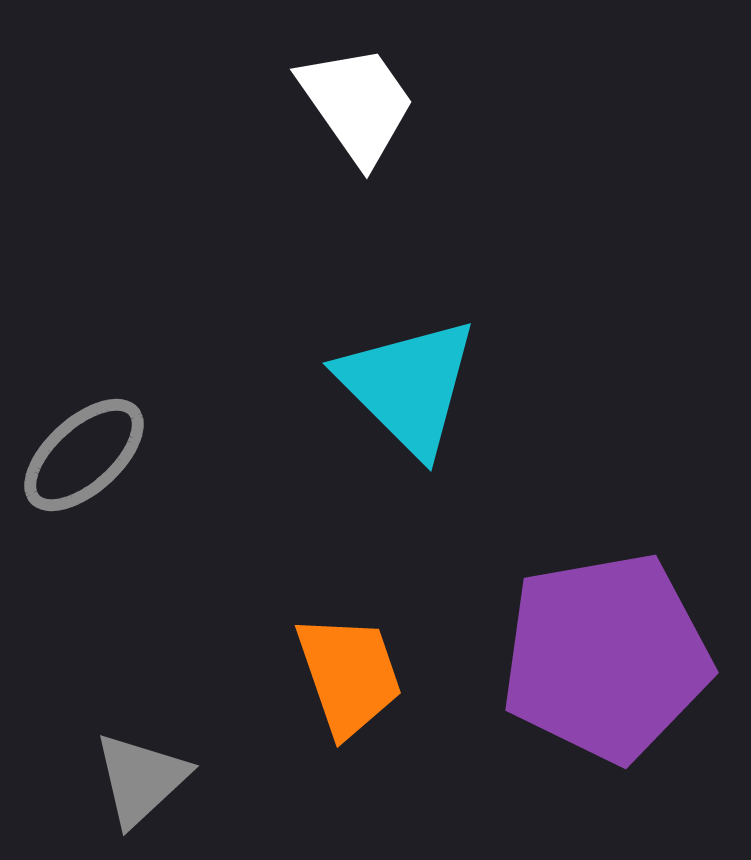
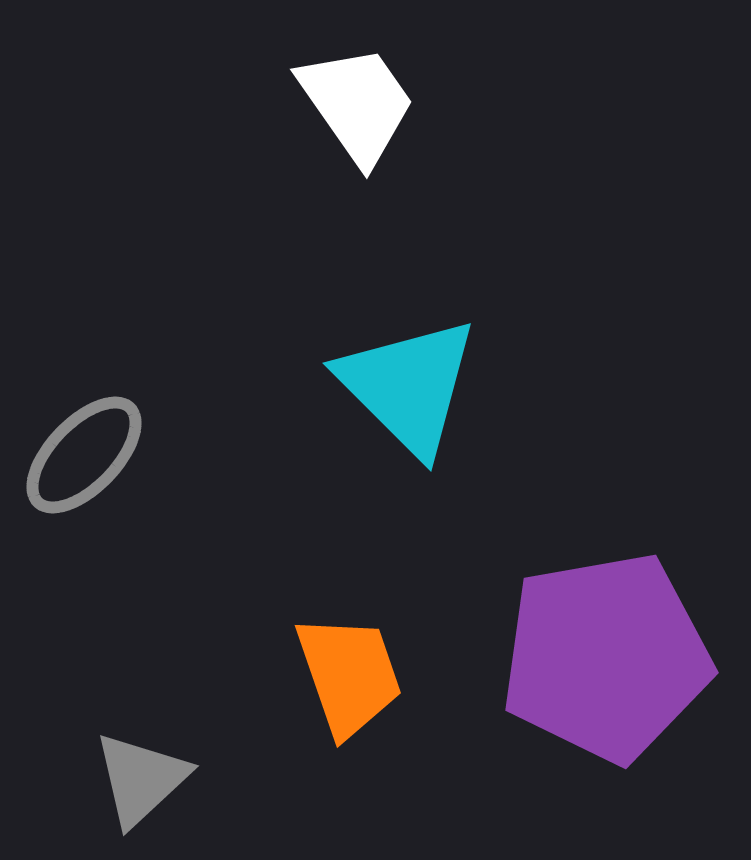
gray ellipse: rotated 4 degrees counterclockwise
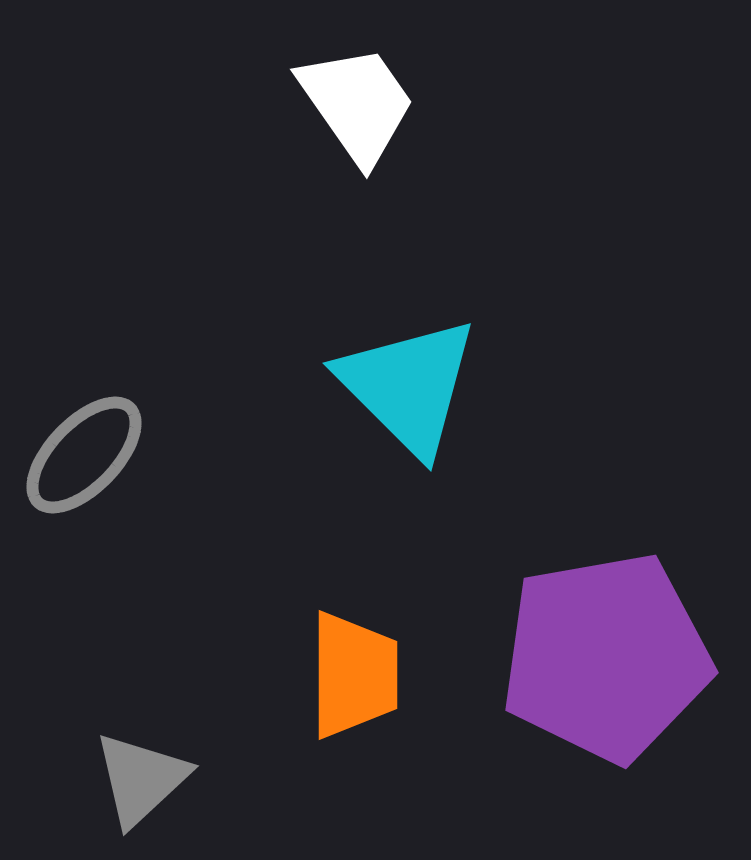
orange trapezoid: moved 5 px right; rotated 19 degrees clockwise
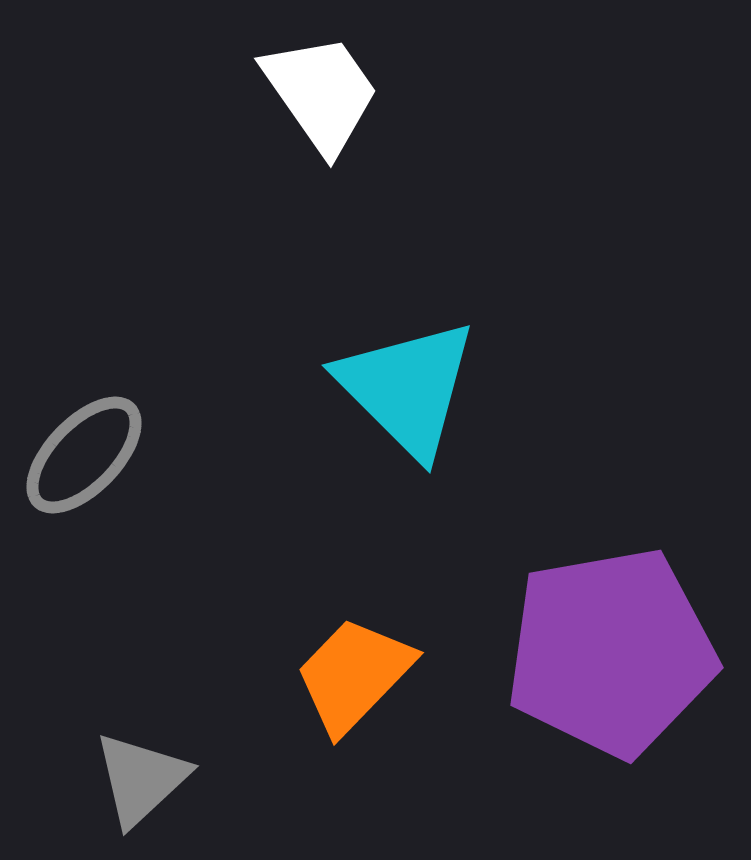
white trapezoid: moved 36 px left, 11 px up
cyan triangle: moved 1 px left, 2 px down
purple pentagon: moved 5 px right, 5 px up
orange trapezoid: rotated 136 degrees counterclockwise
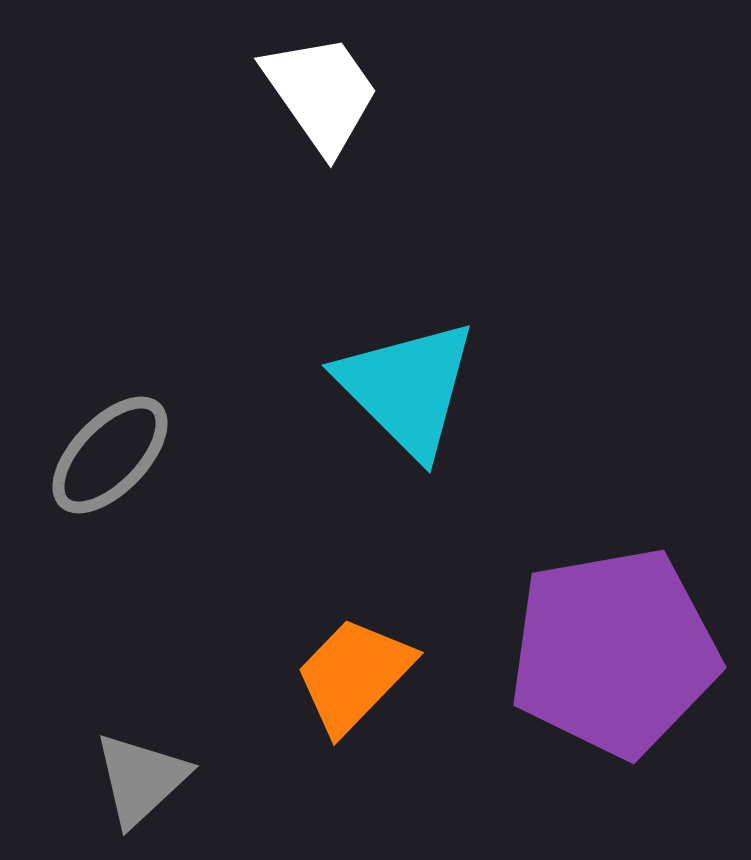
gray ellipse: moved 26 px right
purple pentagon: moved 3 px right
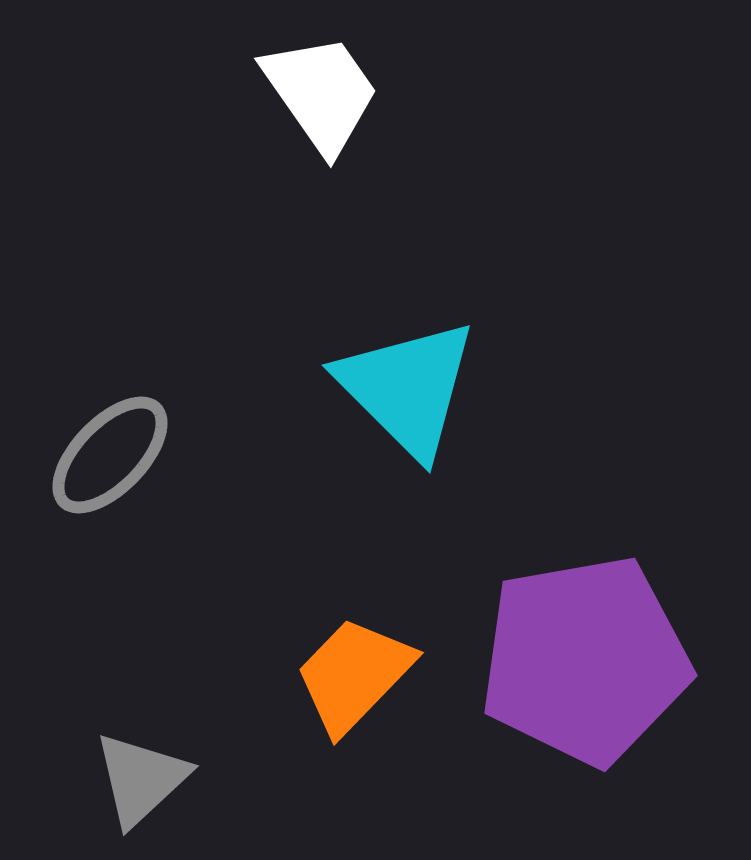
purple pentagon: moved 29 px left, 8 px down
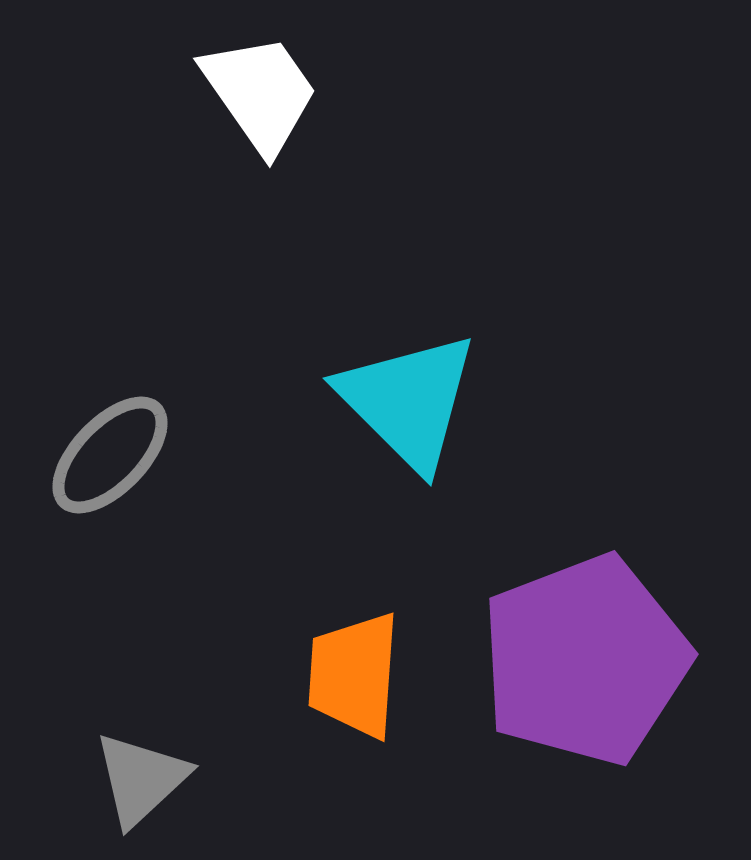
white trapezoid: moved 61 px left
cyan triangle: moved 1 px right, 13 px down
purple pentagon: rotated 11 degrees counterclockwise
orange trapezoid: rotated 40 degrees counterclockwise
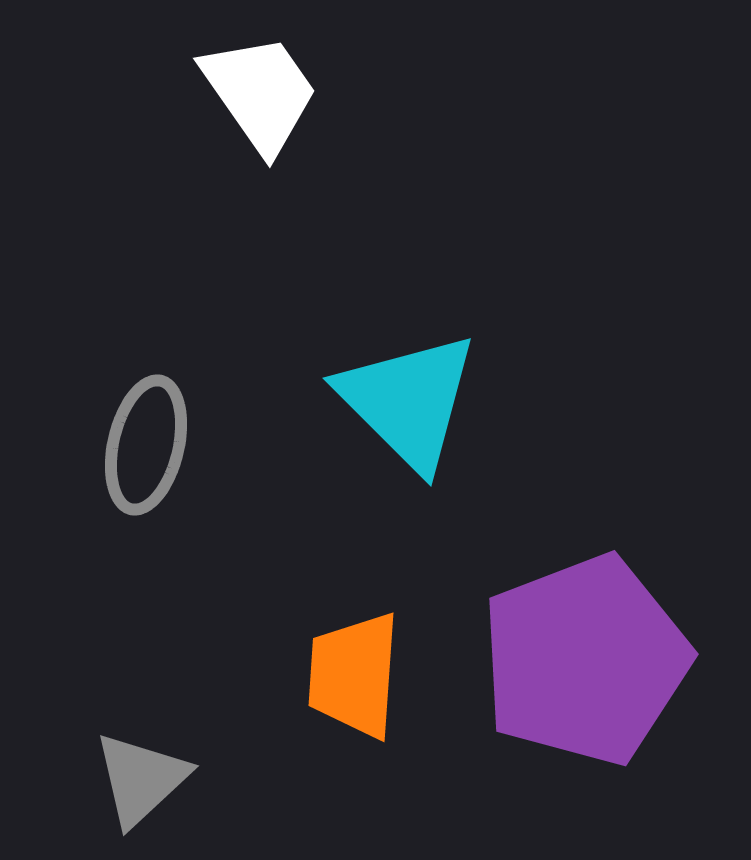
gray ellipse: moved 36 px right, 10 px up; rotated 31 degrees counterclockwise
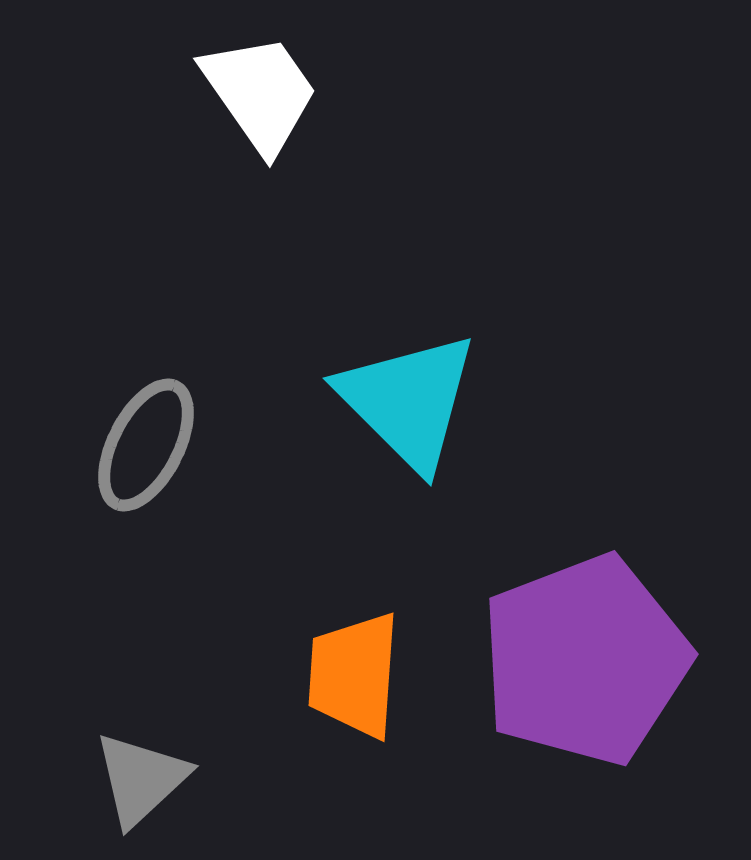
gray ellipse: rotated 14 degrees clockwise
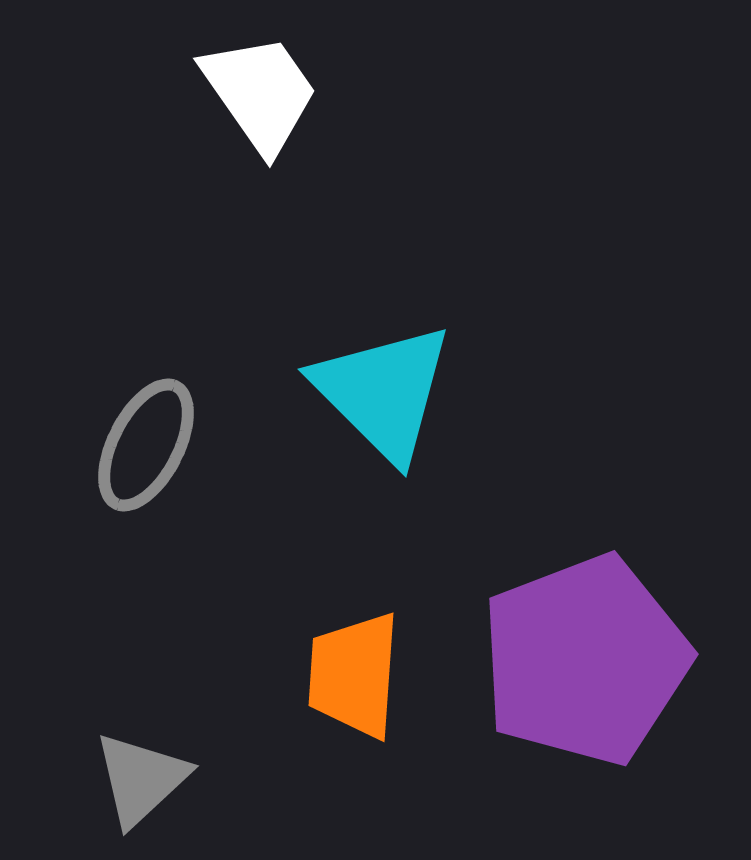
cyan triangle: moved 25 px left, 9 px up
